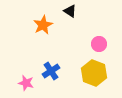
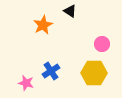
pink circle: moved 3 px right
yellow hexagon: rotated 20 degrees counterclockwise
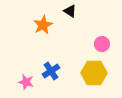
pink star: moved 1 px up
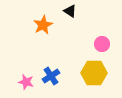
blue cross: moved 5 px down
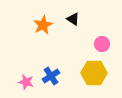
black triangle: moved 3 px right, 8 px down
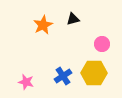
black triangle: rotated 48 degrees counterclockwise
blue cross: moved 12 px right
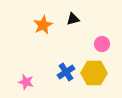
blue cross: moved 3 px right, 4 px up
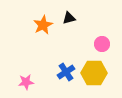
black triangle: moved 4 px left, 1 px up
pink star: rotated 21 degrees counterclockwise
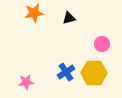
orange star: moved 9 px left, 12 px up; rotated 18 degrees clockwise
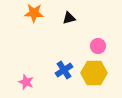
orange star: rotated 12 degrees clockwise
pink circle: moved 4 px left, 2 px down
blue cross: moved 2 px left, 2 px up
pink star: rotated 28 degrees clockwise
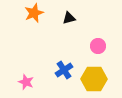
orange star: rotated 24 degrees counterclockwise
yellow hexagon: moved 6 px down
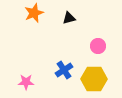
pink star: rotated 21 degrees counterclockwise
